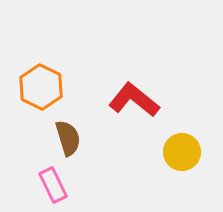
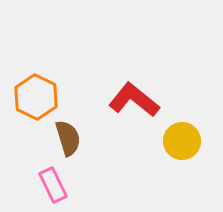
orange hexagon: moved 5 px left, 10 px down
yellow circle: moved 11 px up
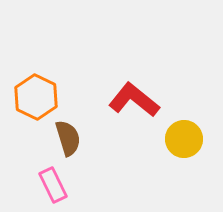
yellow circle: moved 2 px right, 2 px up
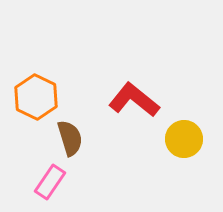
brown semicircle: moved 2 px right
pink rectangle: moved 3 px left, 3 px up; rotated 60 degrees clockwise
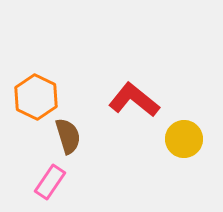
brown semicircle: moved 2 px left, 2 px up
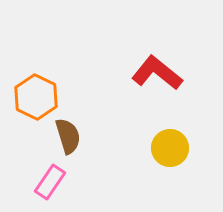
red L-shape: moved 23 px right, 27 px up
yellow circle: moved 14 px left, 9 px down
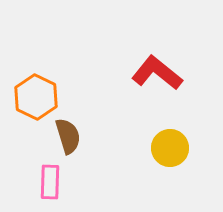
pink rectangle: rotated 32 degrees counterclockwise
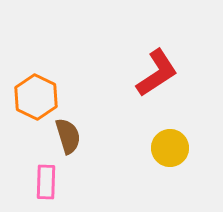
red L-shape: rotated 108 degrees clockwise
pink rectangle: moved 4 px left
